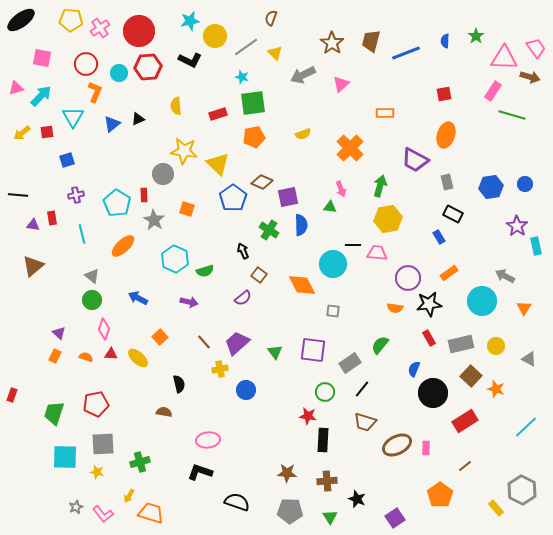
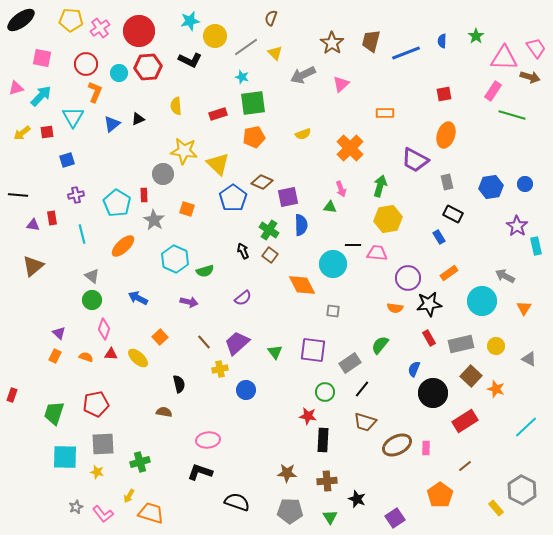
blue semicircle at (445, 41): moved 3 px left
brown square at (259, 275): moved 11 px right, 20 px up
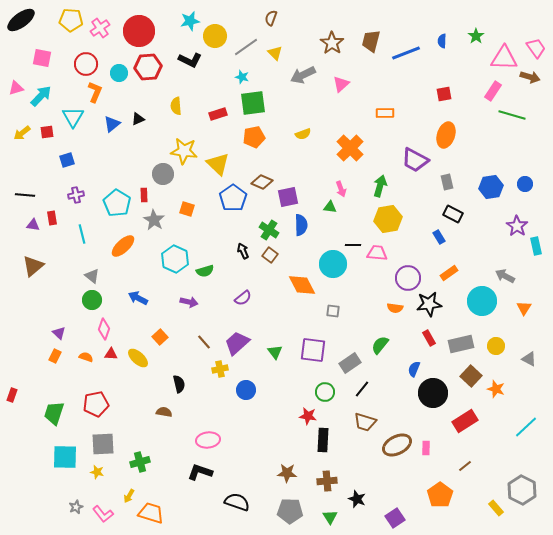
black line at (18, 195): moved 7 px right
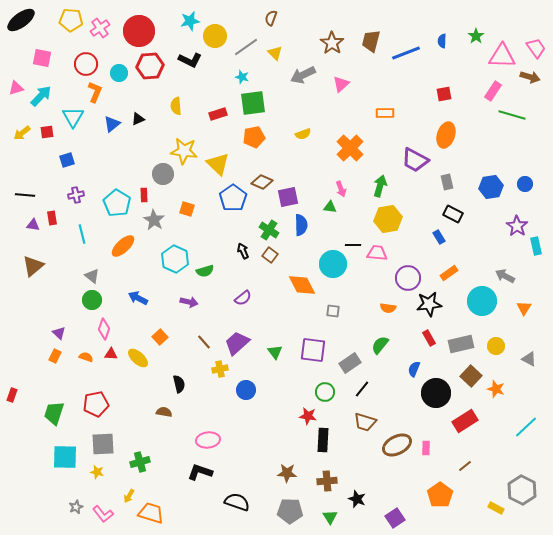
pink triangle at (504, 58): moved 2 px left, 2 px up
red hexagon at (148, 67): moved 2 px right, 1 px up
orange semicircle at (395, 308): moved 7 px left
black circle at (433, 393): moved 3 px right
yellow rectangle at (496, 508): rotated 21 degrees counterclockwise
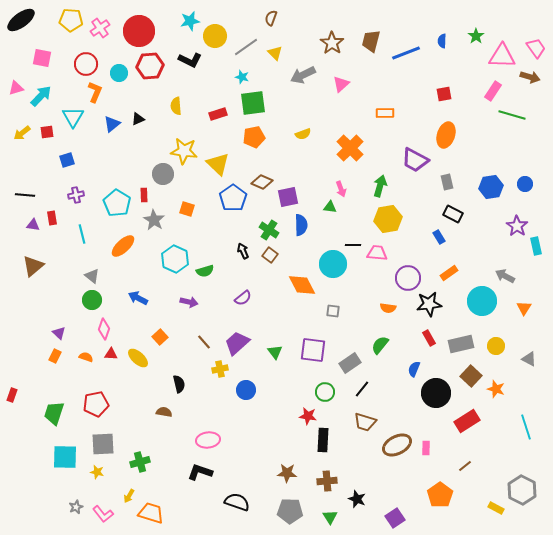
red rectangle at (465, 421): moved 2 px right
cyan line at (526, 427): rotated 65 degrees counterclockwise
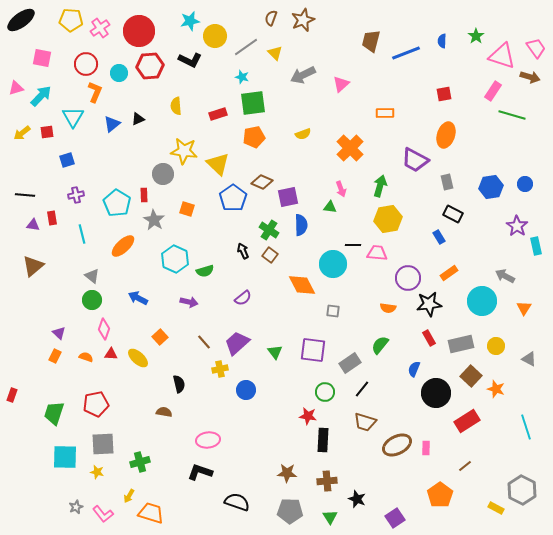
brown star at (332, 43): moved 29 px left, 23 px up; rotated 15 degrees clockwise
pink triangle at (502, 56): rotated 16 degrees clockwise
